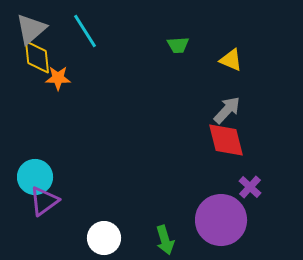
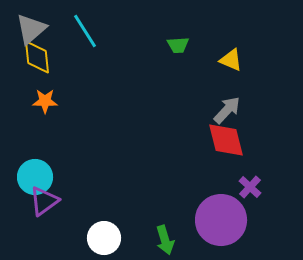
orange star: moved 13 px left, 23 px down
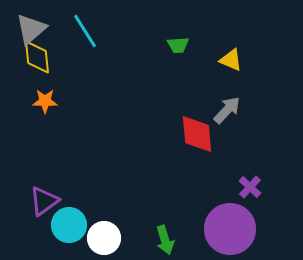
red diamond: moved 29 px left, 6 px up; rotated 9 degrees clockwise
cyan circle: moved 34 px right, 48 px down
purple circle: moved 9 px right, 9 px down
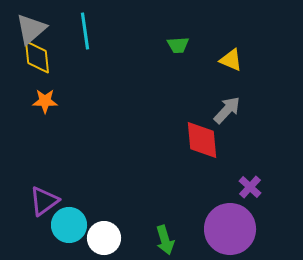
cyan line: rotated 24 degrees clockwise
red diamond: moved 5 px right, 6 px down
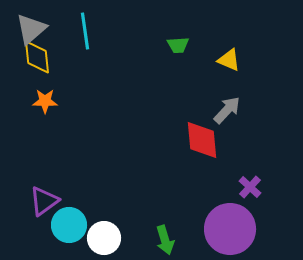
yellow triangle: moved 2 px left
